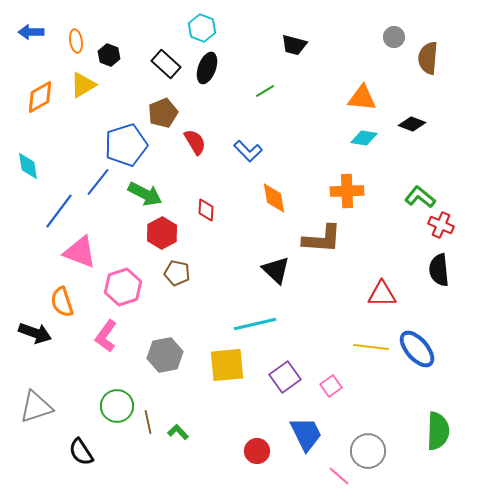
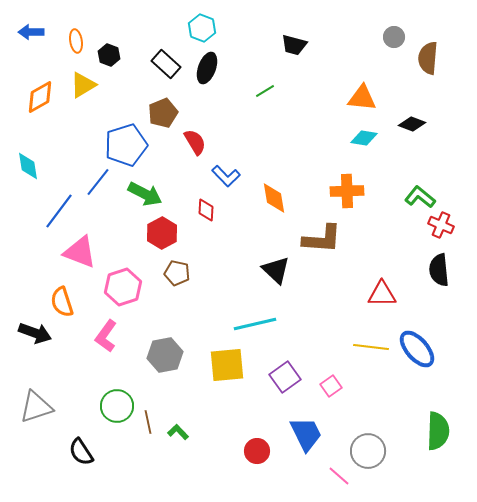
blue L-shape at (248, 151): moved 22 px left, 25 px down
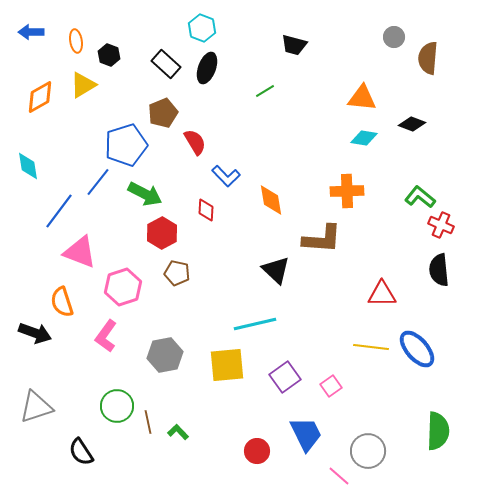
orange diamond at (274, 198): moved 3 px left, 2 px down
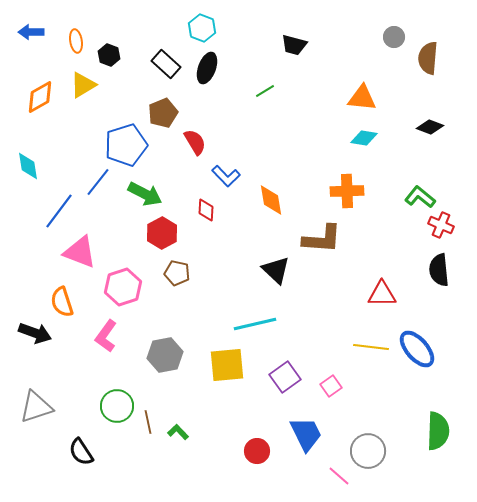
black diamond at (412, 124): moved 18 px right, 3 px down
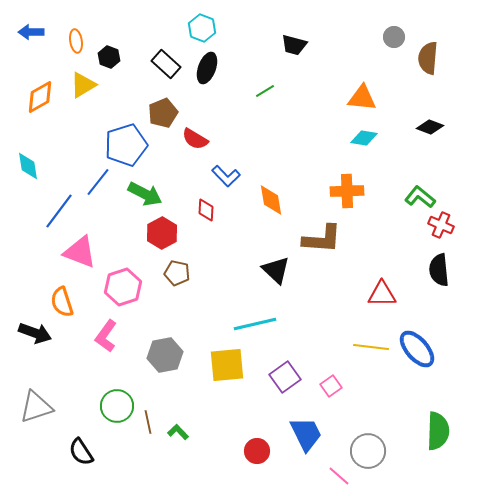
black hexagon at (109, 55): moved 2 px down
red semicircle at (195, 142): moved 3 px up; rotated 152 degrees clockwise
